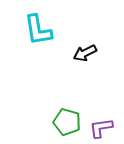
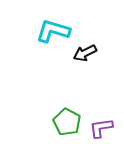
cyan L-shape: moved 15 px right, 1 px down; rotated 116 degrees clockwise
green pentagon: rotated 12 degrees clockwise
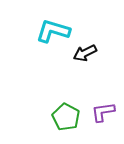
green pentagon: moved 1 px left, 5 px up
purple L-shape: moved 2 px right, 16 px up
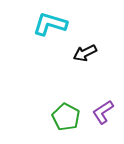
cyan L-shape: moved 3 px left, 7 px up
purple L-shape: rotated 25 degrees counterclockwise
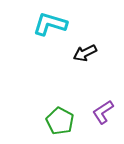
green pentagon: moved 6 px left, 4 px down
